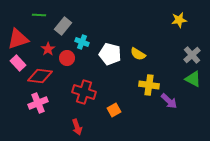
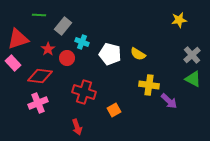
pink rectangle: moved 5 px left
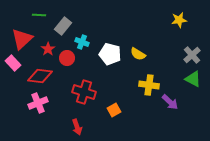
red triangle: moved 4 px right; rotated 25 degrees counterclockwise
purple arrow: moved 1 px right, 1 px down
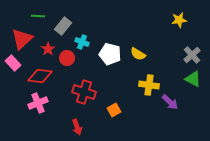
green line: moved 1 px left, 1 px down
